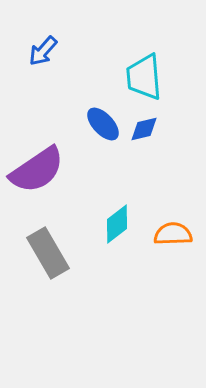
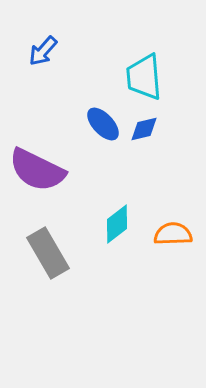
purple semicircle: rotated 60 degrees clockwise
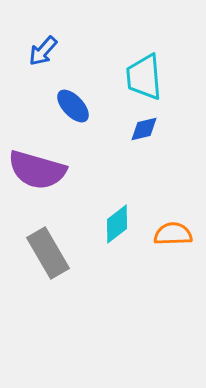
blue ellipse: moved 30 px left, 18 px up
purple semicircle: rotated 10 degrees counterclockwise
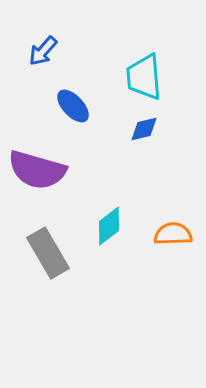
cyan diamond: moved 8 px left, 2 px down
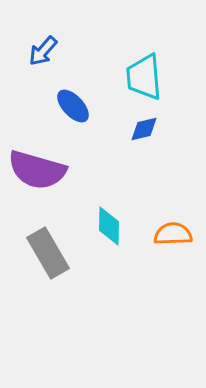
cyan diamond: rotated 51 degrees counterclockwise
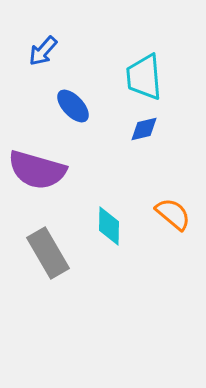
orange semicircle: moved 20 px up; rotated 42 degrees clockwise
